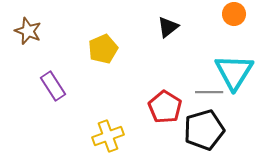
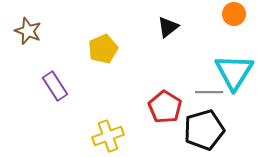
purple rectangle: moved 2 px right
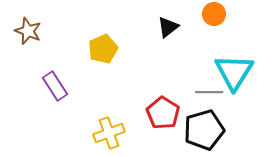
orange circle: moved 20 px left
red pentagon: moved 2 px left, 6 px down
yellow cross: moved 1 px right, 3 px up
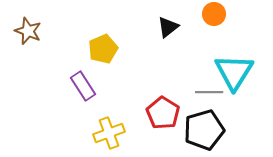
purple rectangle: moved 28 px right
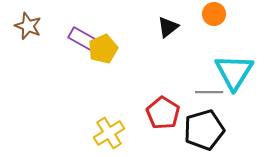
brown star: moved 5 px up
purple rectangle: moved 47 px up; rotated 28 degrees counterclockwise
yellow cross: rotated 12 degrees counterclockwise
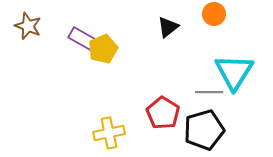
yellow cross: rotated 20 degrees clockwise
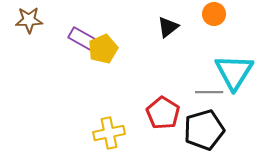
brown star: moved 1 px right, 6 px up; rotated 24 degrees counterclockwise
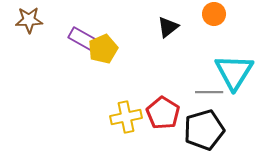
yellow cross: moved 17 px right, 16 px up
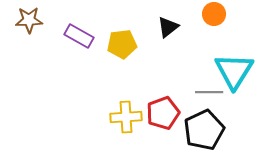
purple rectangle: moved 4 px left, 3 px up
yellow pentagon: moved 19 px right, 5 px up; rotated 16 degrees clockwise
cyan triangle: moved 1 px up
red pentagon: rotated 20 degrees clockwise
yellow cross: rotated 8 degrees clockwise
black pentagon: rotated 9 degrees counterclockwise
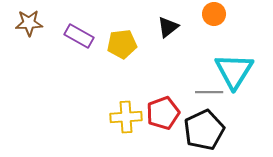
brown star: moved 3 px down
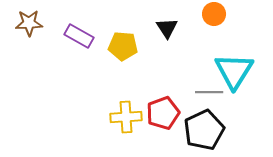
black triangle: moved 1 px left, 1 px down; rotated 25 degrees counterclockwise
yellow pentagon: moved 1 px right, 2 px down; rotated 12 degrees clockwise
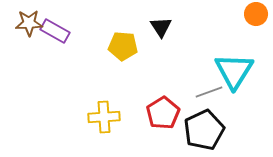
orange circle: moved 42 px right
black triangle: moved 6 px left, 1 px up
purple rectangle: moved 24 px left, 5 px up
gray line: rotated 20 degrees counterclockwise
red pentagon: rotated 12 degrees counterclockwise
yellow cross: moved 22 px left
